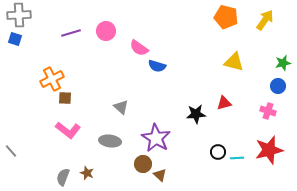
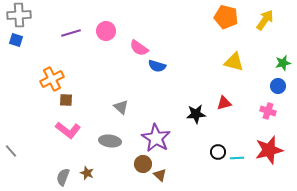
blue square: moved 1 px right, 1 px down
brown square: moved 1 px right, 2 px down
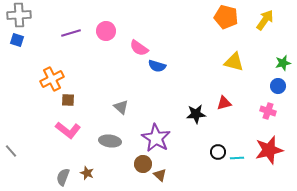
blue square: moved 1 px right
brown square: moved 2 px right
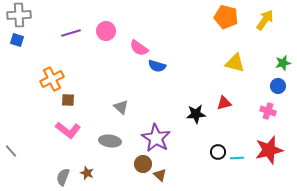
yellow triangle: moved 1 px right, 1 px down
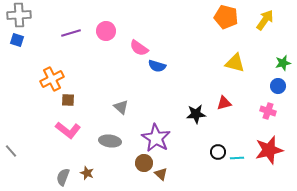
brown circle: moved 1 px right, 1 px up
brown triangle: moved 1 px right, 1 px up
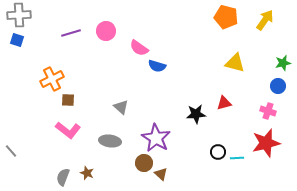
red star: moved 3 px left, 7 px up
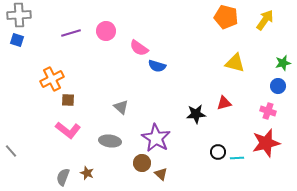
brown circle: moved 2 px left
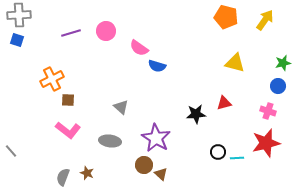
brown circle: moved 2 px right, 2 px down
